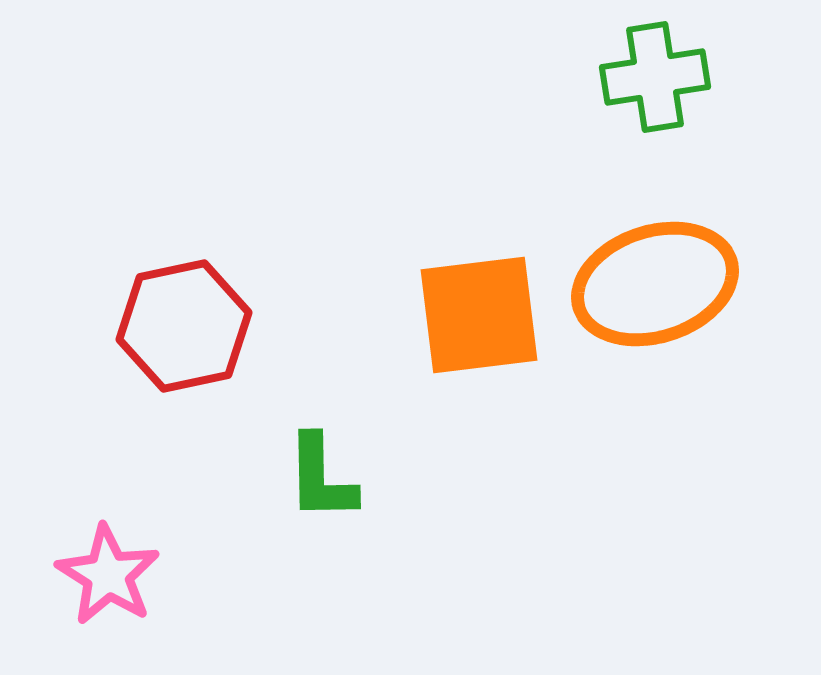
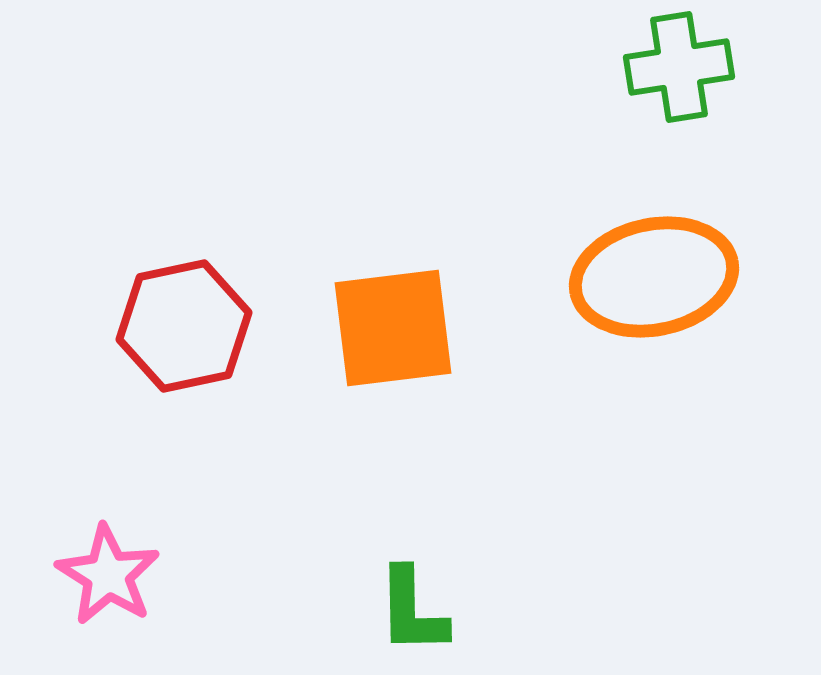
green cross: moved 24 px right, 10 px up
orange ellipse: moved 1 px left, 7 px up; rotated 6 degrees clockwise
orange square: moved 86 px left, 13 px down
green L-shape: moved 91 px right, 133 px down
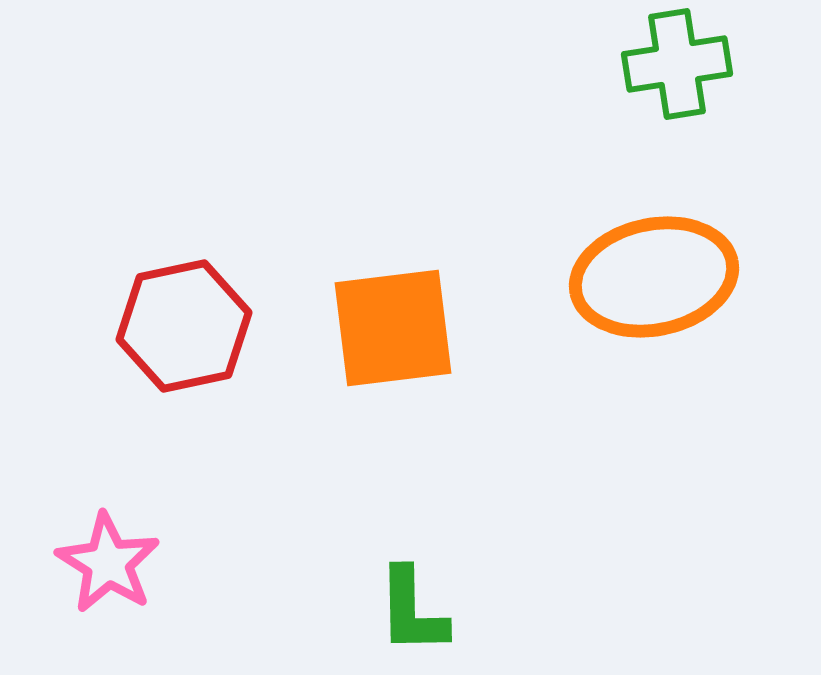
green cross: moved 2 px left, 3 px up
pink star: moved 12 px up
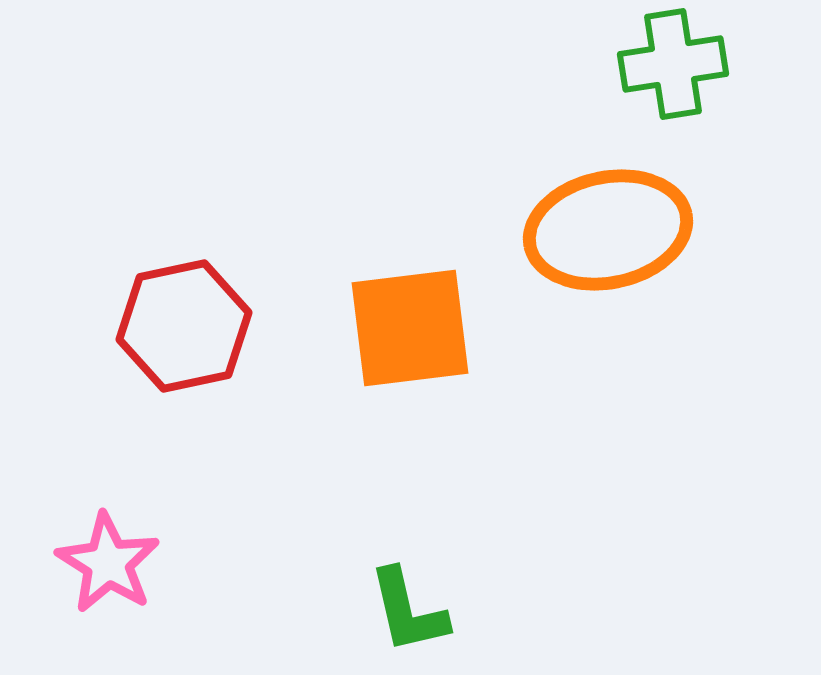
green cross: moved 4 px left
orange ellipse: moved 46 px left, 47 px up
orange square: moved 17 px right
green L-shape: moved 4 px left; rotated 12 degrees counterclockwise
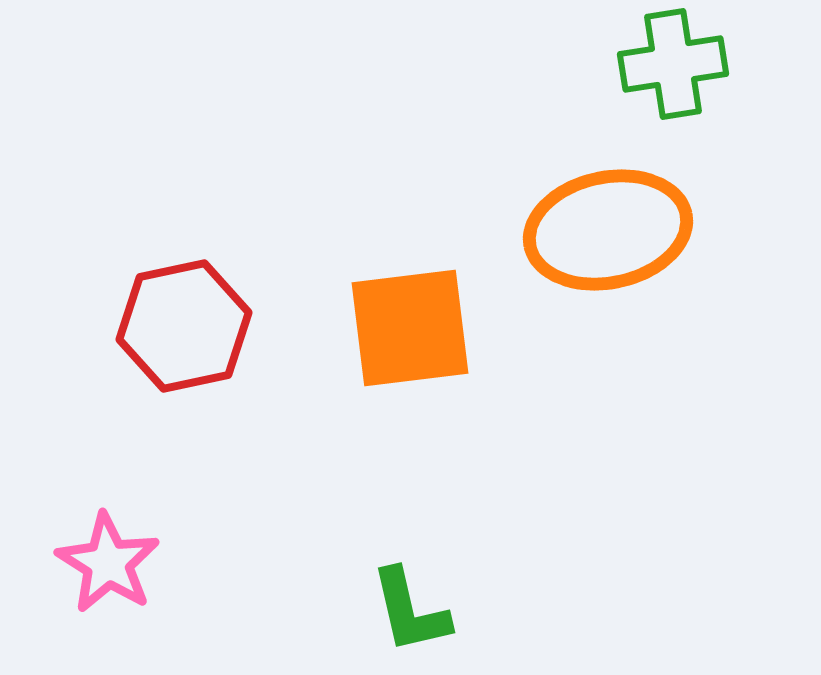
green L-shape: moved 2 px right
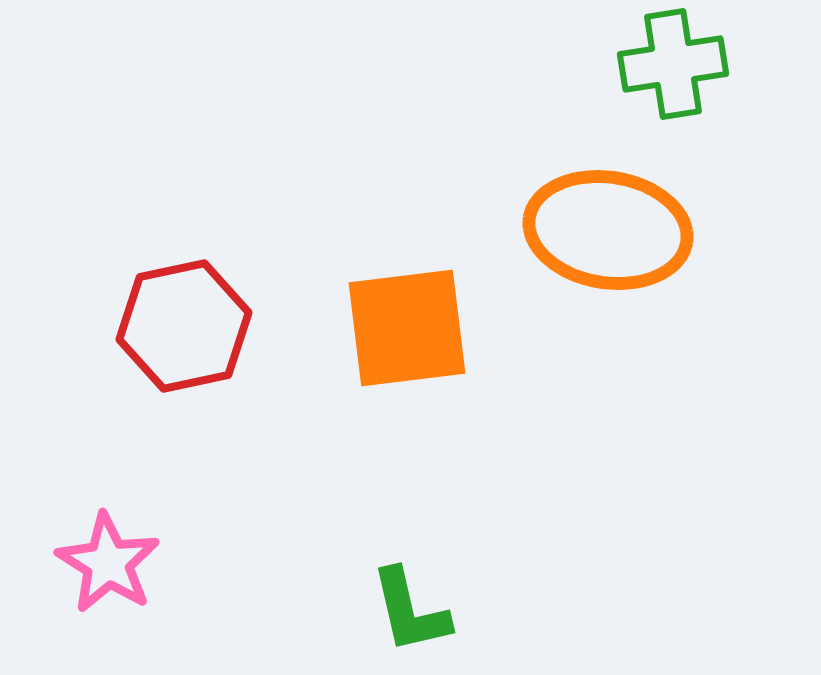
orange ellipse: rotated 21 degrees clockwise
orange square: moved 3 px left
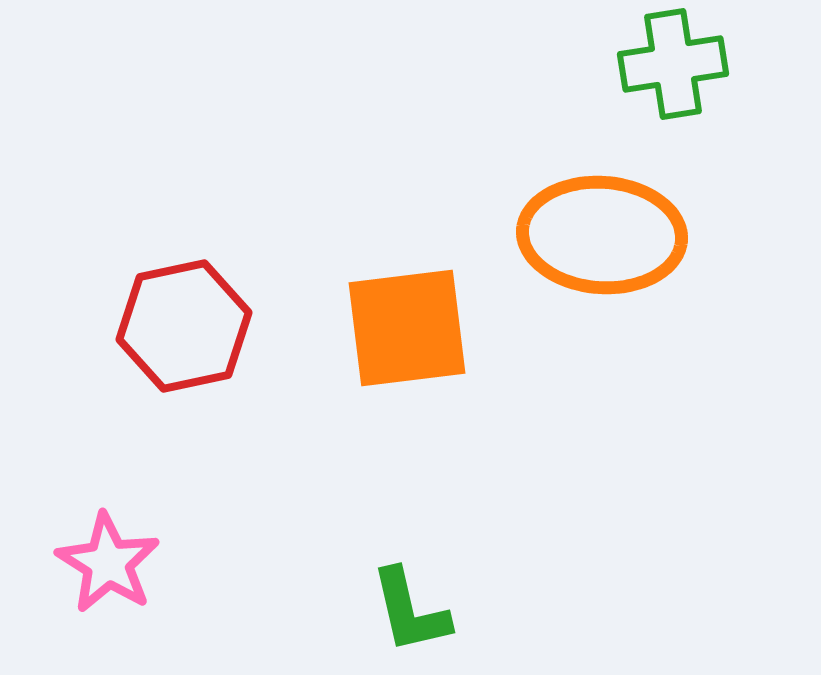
orange ellipse: moved 6 px left, 5 px down; rotated 5 degrees counterclockwise
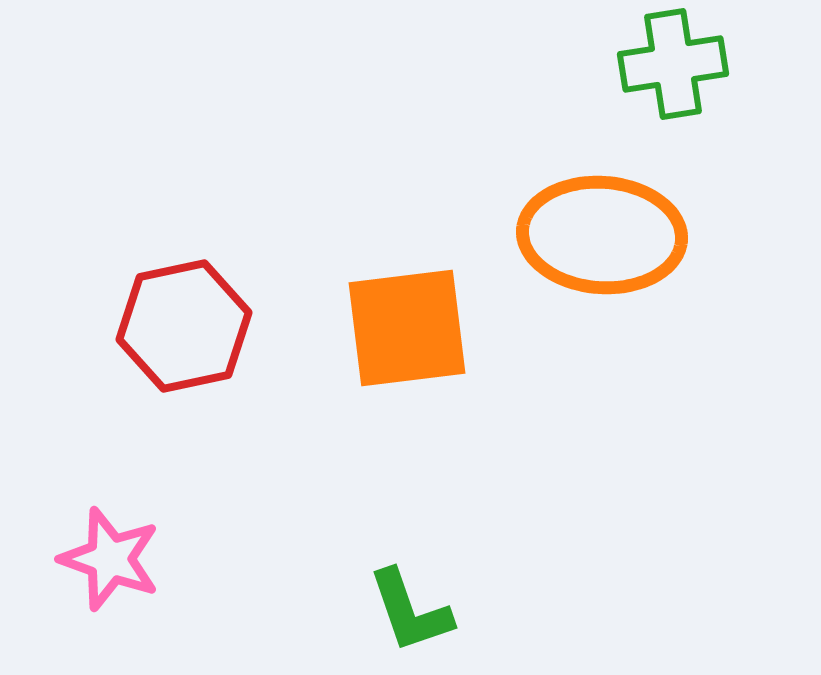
pink star: moved 2 px right, 4 px up; rotated 12 degrees counterclockwise
green L-shape: rotated 6 degrees counterclockwise
